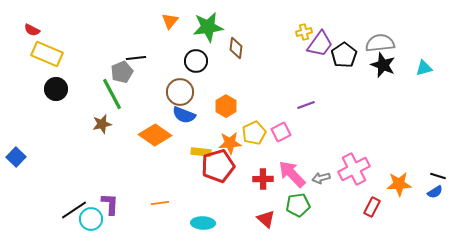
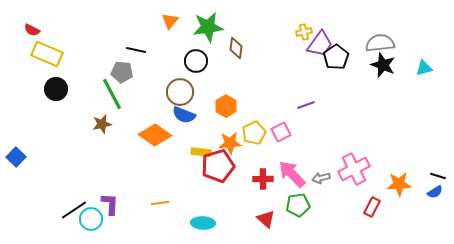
black pentagon at (344, 55): moved 8 px left, 2 px down
black line at (136, 58): moved 8 px up; rotated 18 degrees clockwise
gray pentagon at (122, 72): rotated 30 degrees clockwise
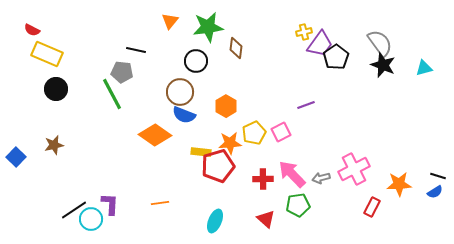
gray semicircle at (380, 43): rotated 60 degrees clockwise
brown star at (102, 124): moved 48 px left, 21 px down
cyan ellipse at (203, 223): moved 12 px right, 2 px up; rotated 70 degrees counterclockwise
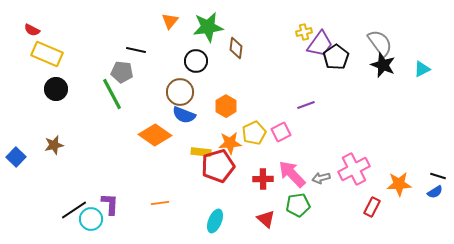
cyan triangle at (424, 68): moved 2 px left, 1 px down; rotated 12 degrees counterclockwise
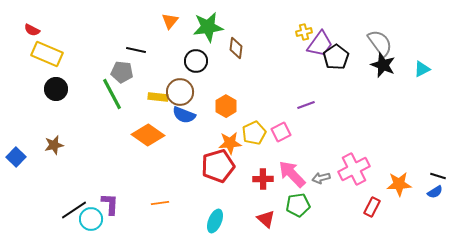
orange diamond at (155, 135): moved 7 px left
yellow rectangle at (201, 152): moved 43 px left, 55 px up
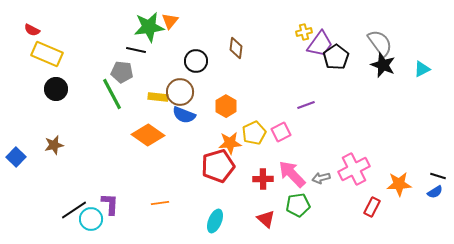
green star at (208, 27): moved 59 px left
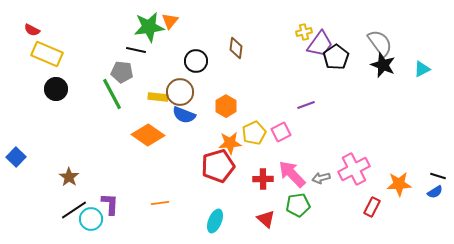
brown star at (54, 145): moved 15 px right, 32 px down; rotated 24 degrees counterclockwise
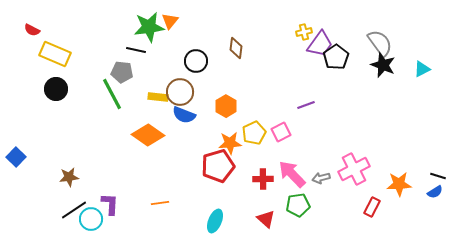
yellow rectangle at (47, 54): moved 8 px right
brown star at (69, 177): rotated 30 degrees clockwise
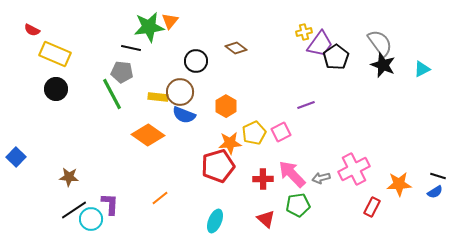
brown diamond at (236, 48): rotated 60 degrees counterclockwise
black line at (136, 50): moved 5 px left, 2 px up
brown star at (69, 177): rotated 12 degrees clockwise
orange line at (160, 203): moved 5 px up; rotated 30 degrees counterclockwise
